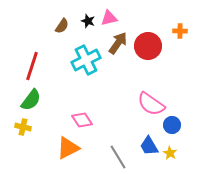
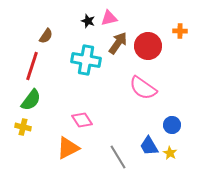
brown semicircle: moved 16 px left, 10 px down
cyan cross: rotated 36 degrees clockwise
pink semicircle: moved 8 px left, 16 px up
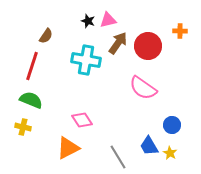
pink triangle: moved 1 px left, 2 px down
green semicircle: rotated 105 degrees counterclockwise
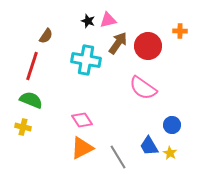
orange triangle: moved 14 px right
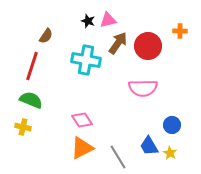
pink semicircle: rotated 36 degrees counterclockwise
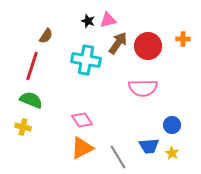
orange cross: moved 3 px right, 8 px down
blue trapezoid: rotated 65 degrees counterclockwise
yellow star: moved 2 px right
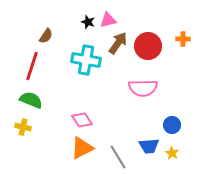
black star: moved 1 px down
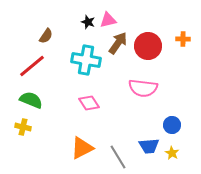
red line: rotated 32 degrees clockwise
pink semicircle: rotated 8 degrees clockwise
pink diamond: moved 7 px right, 17 px up
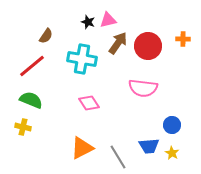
cyan cross: moved 4 px left, 1 px up
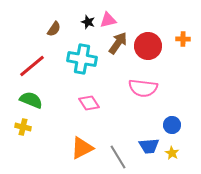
brown semicircle: moved 8 px right, 7 px up
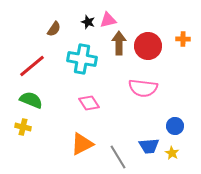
brown arrow: moved 1 px right; rotated 35 degrees counterclockwise
blue circle: moved 3 px right, 1 px down
orange triangle: moved 4 px up
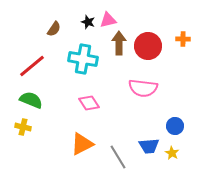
cyan cross: moved 1 px right
